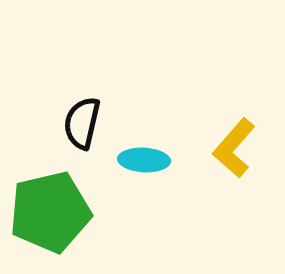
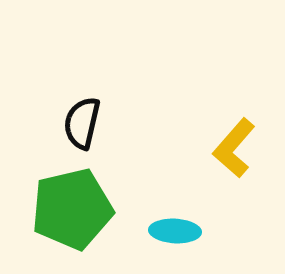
cyan ellipse: moved 31 px right, 71 px down
green pentagon: moved 22 px right, 3 px up
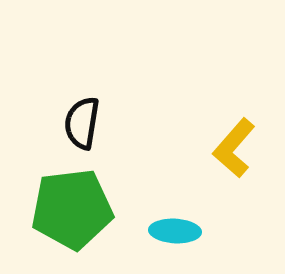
black semicircle: rotated 4 degrees counterclockwise
green pentagon: rotated 6 degrees clockwise
